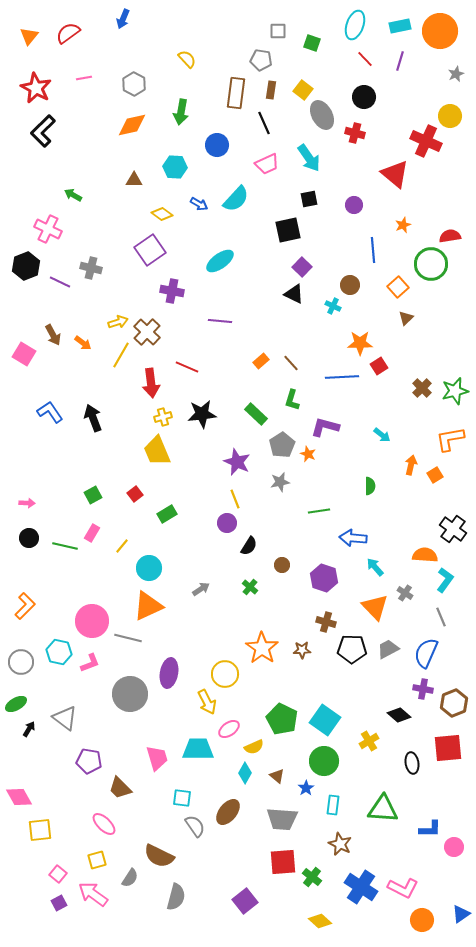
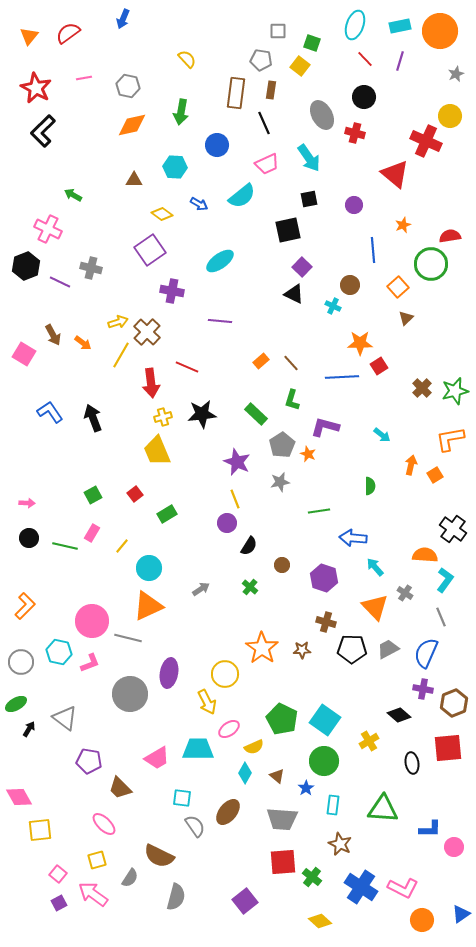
gray hexagon at (134, 84): moved 6 px left, 2 px down; rotated 15 degrees counterclockwise
yellow square at (303, 90): moved 3 px left, 24 px up
cyan semicircle at (236, 199): moved 6 px right, 3 px up; rotated 8 degrees clockwise
pink trapezoid at (157, 758): rotated 76 degrees clockwise
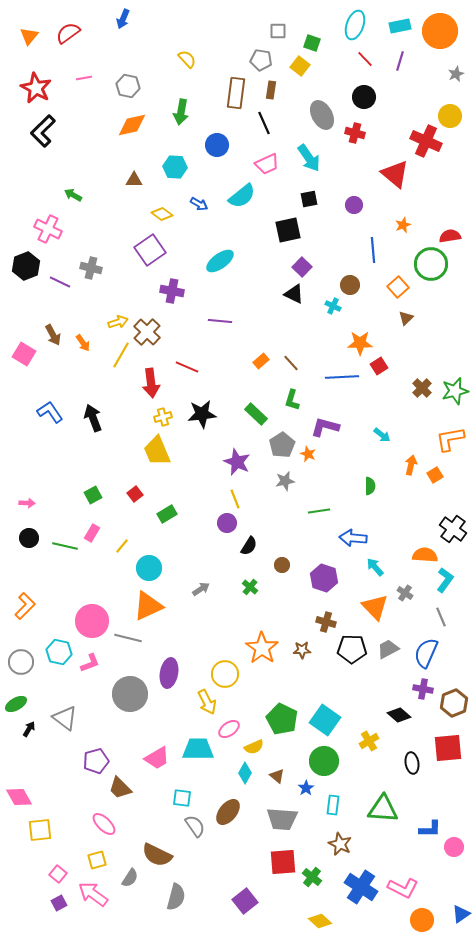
orange arrow at (83, 343): rotated 18 degrees clockwise
gray star at (280, 482): moved 5 px right, 1 px up
purple pentagon at (89, 761): moved 7 px right; rotated 25 degrees counterclockwise
brown semicircle at (159, 856): moved 2 px left, 1 px up
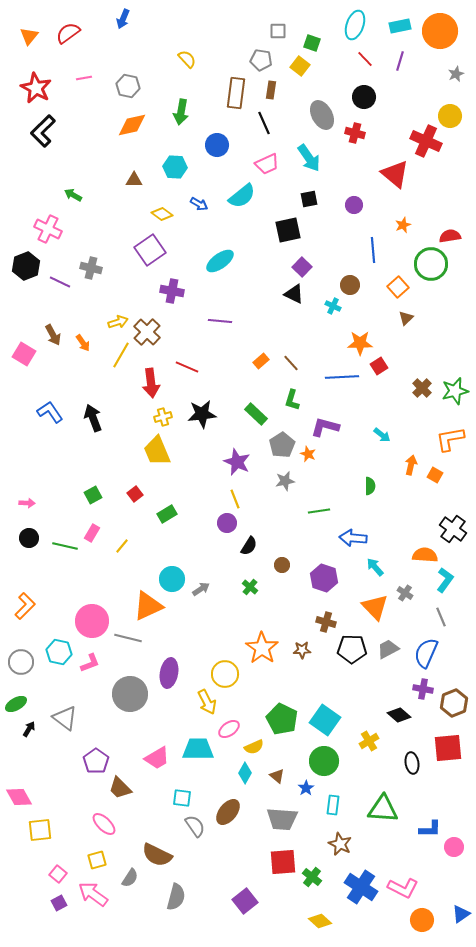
orange square at (435, 475): rotated 28 degrees counterclockwise
cyan circle at (149, 568): moved 23 px right, 11 px down
purple pentagon at (96, 761): rotated 20 degrees counterclockwise
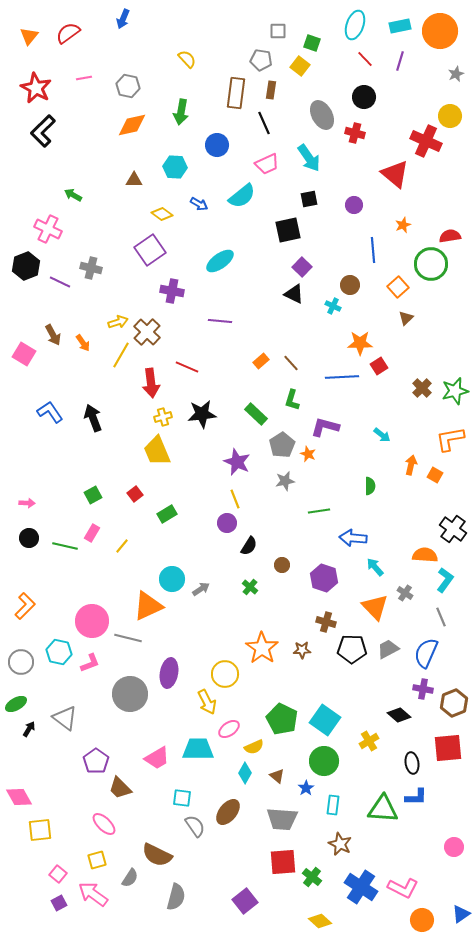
blue L-shape at (430, 829): moved 14 px left, 32 px up
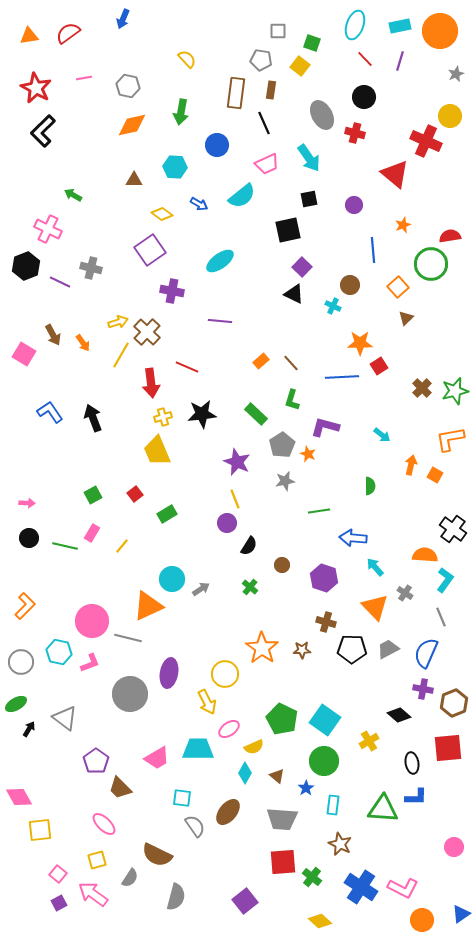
orange triangle at (29, 36): rotated 42 degrees clockwise
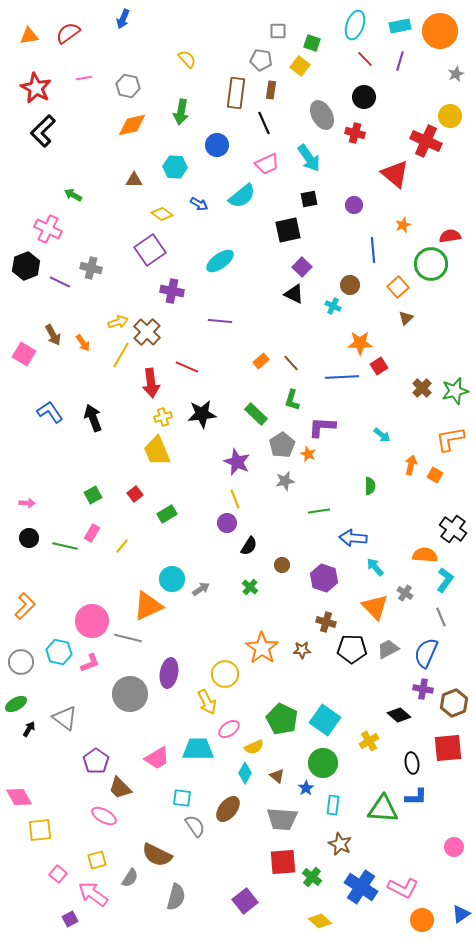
purple L-shape at (325, 427): moved 3 px left; rotated 12 degrees counterclockwise
green circle at (324, 761): moved 1 px left, 2 px down
brown ellipse at (228, 812): moved 3 px up
pink ellipse at (104, 824): moved 8 px up; rotated 15 degrees counterclockwise
purple square at (59, 903): moved 11 px right, 16 px down
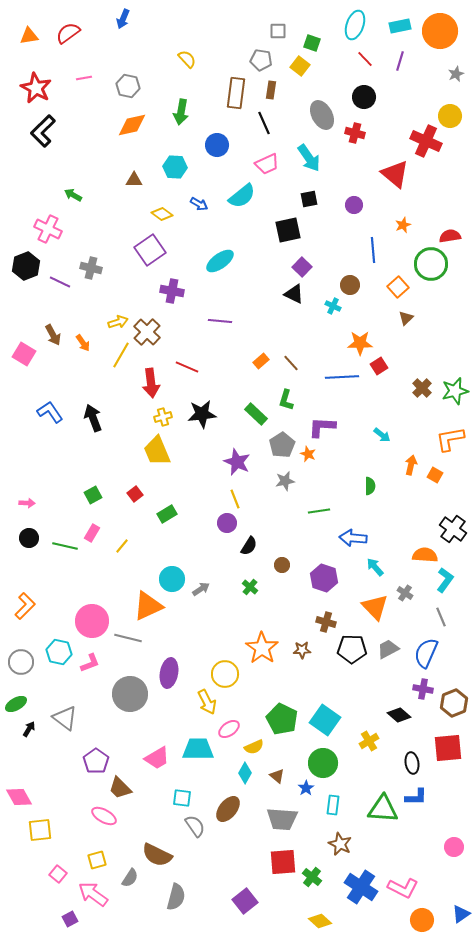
green L-shape at (292, 400): moved 6 px left
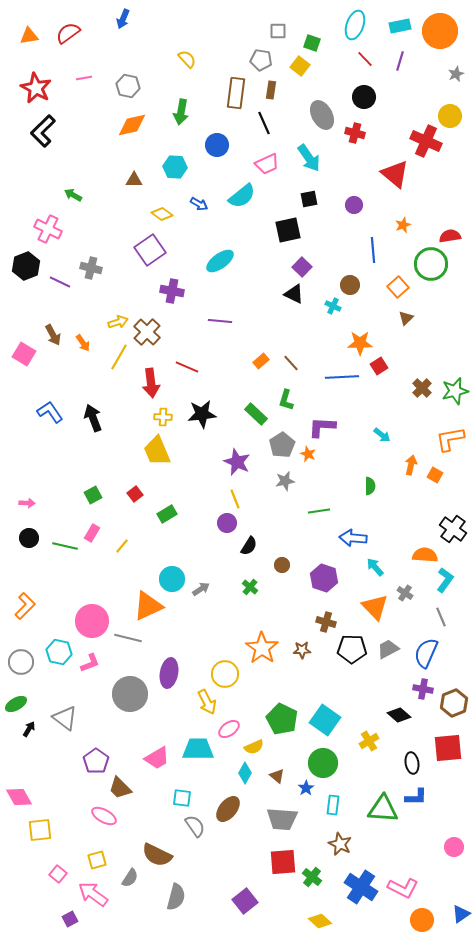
yellow line at (121, 355): moved 2 px left, 2 px down
yellow cross at (163, 417): rotated 18 degrees clockwise
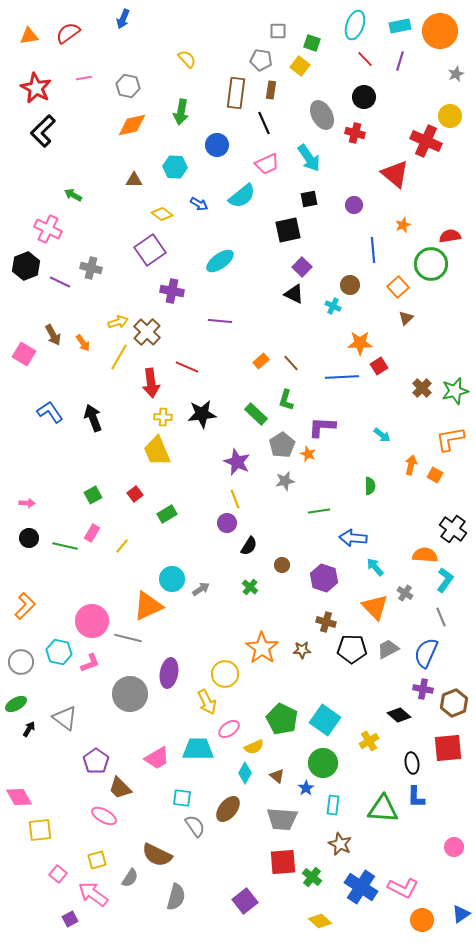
blue L-shape at (416, 797): rotated 90 degrees clockwise
